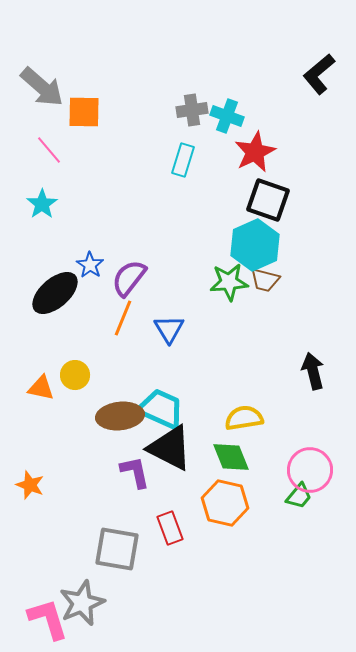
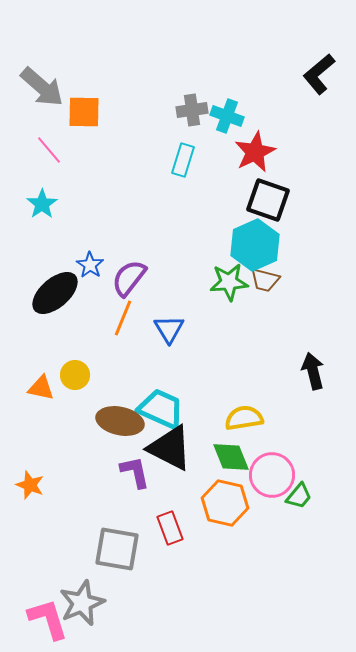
brown ellipse: moved 5 px down; rotated 18 degrees clockwise
pink circle: moved 38 px left, 5 px down
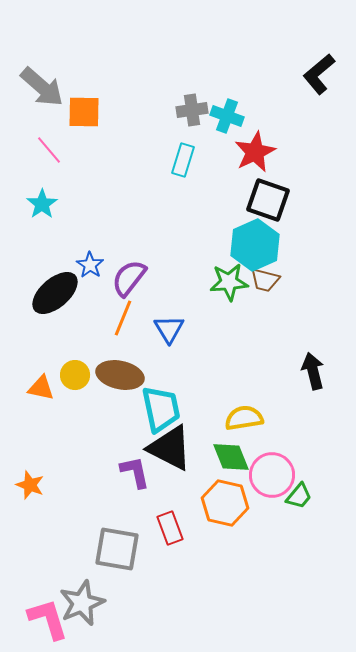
cyan trapezoid: rotated 54 degrees clockwise
brown ellipse: moved 46 px up
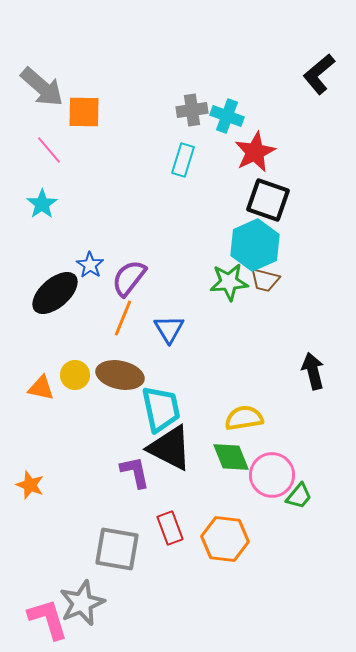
orange hexagon: moved 36 px down; rotated 6 degrees counterclockwise
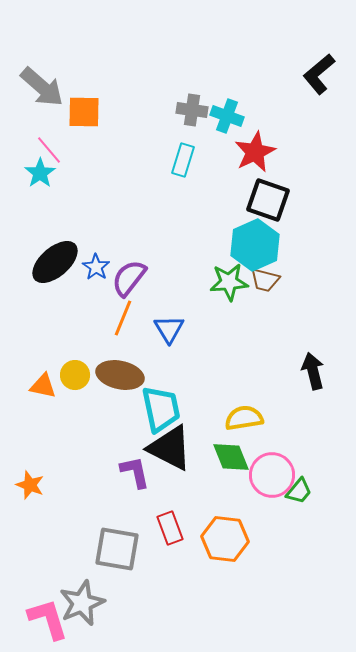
gray cross: rotated 16 degrees clockwise
cyan star: moved 2 px left, 31 px up
blue star: moved 6 px right, 2 px down
black ellipse: moved 31 px up
orange triangle: moved 2 px right, 2 px up
green trapezoid: moved 5 px up
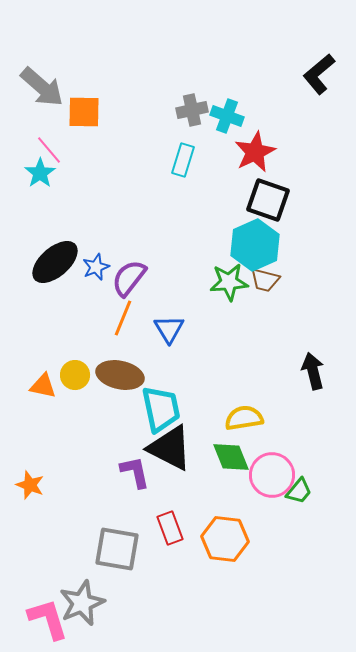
gray cross: rotated 20 degrees counterclockwise
blue star: rotated 16 degrees clockwise
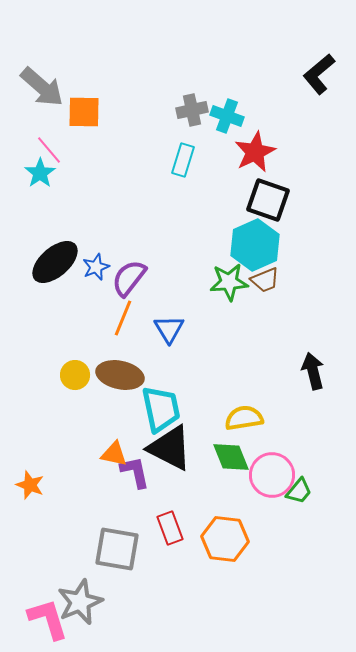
brown trapezoid: rotated 36 degrees counterclockwise
orange triangle: moved 71 px right, 68 px down
gray star: moved 2 px left, 1 px up
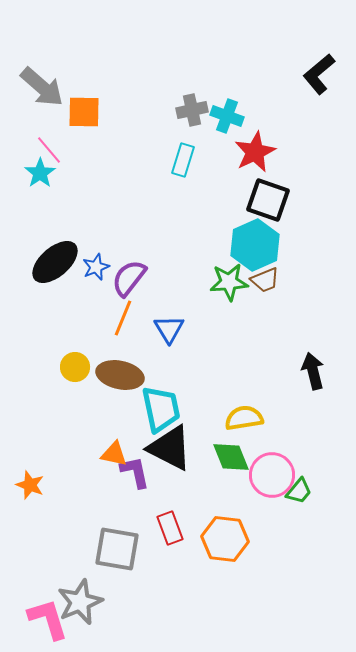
yellow circle: moved 8 px up
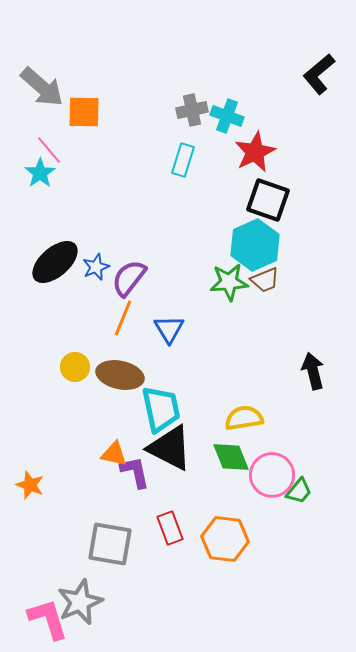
gray square: moved 7 px left, 5 px up
